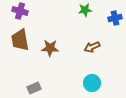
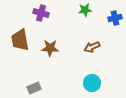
purple cross: moved 21 px right, 2 px down
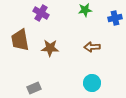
purple cross: rotated 14 degrees clockwise
brown arrow: rotated 21 degrees clockwise
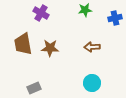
brown trapezoid: moved 3 px right, 4 px down
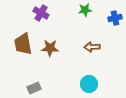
cyan circle: moved 3 px left, 1 px down
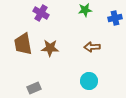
cyan circle: moved 3 px up
